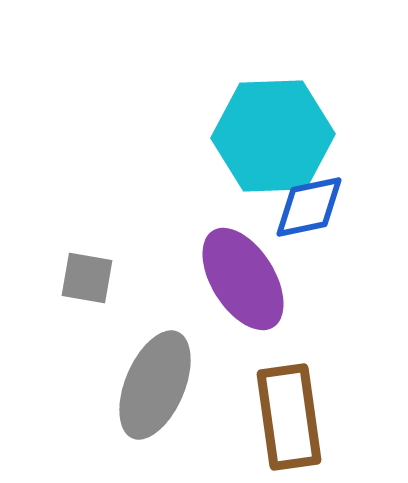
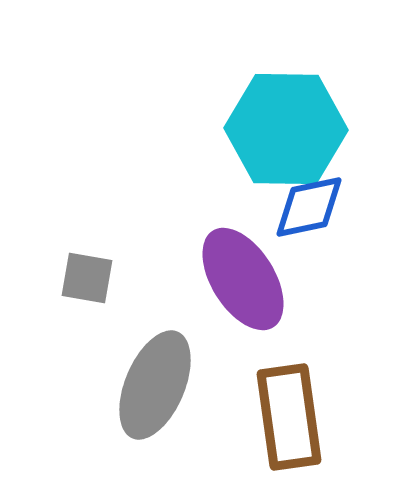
cyan hexagon: moved 13 px right, 7 px up; rotated 3 degrees clockwise
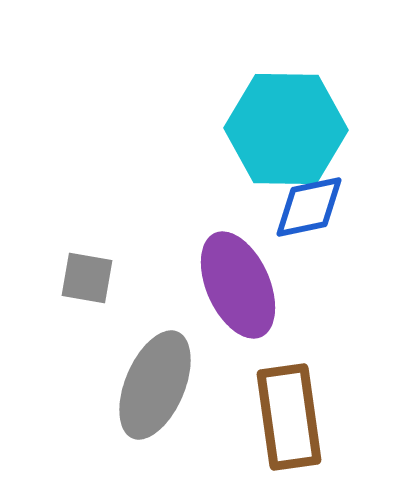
purple ellipse: moved 5 px left, 6 px down; rotated 8 degrees clockwise
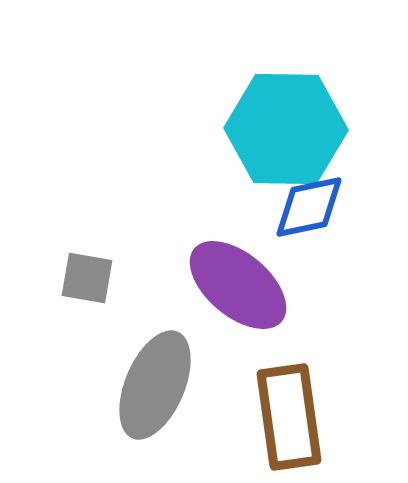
purple ellipse: rotated 26 degrees counterclockwise
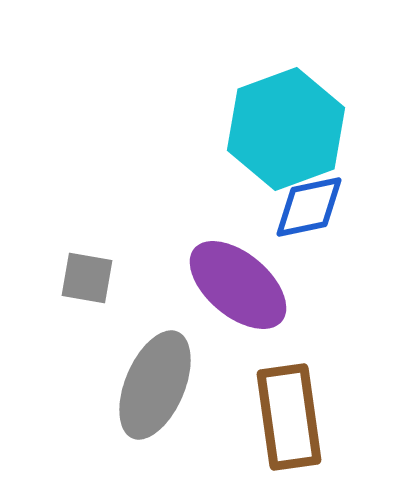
cyan hexagon: rotated 21 degrees counterclockwise
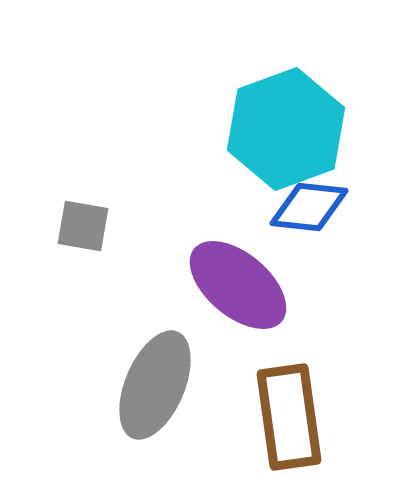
blue diamond: rotated 18 degrees clockwise
gray square: moved 4 px left, 52 px up
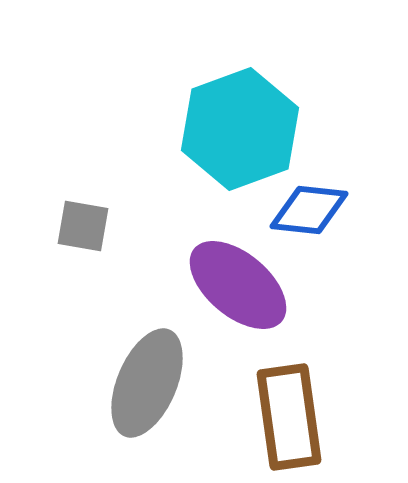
cyan hexagon: moved 46 px left
blue diamond: moved 3 px down
gray ellipse: moved 8 px left, 2 px up
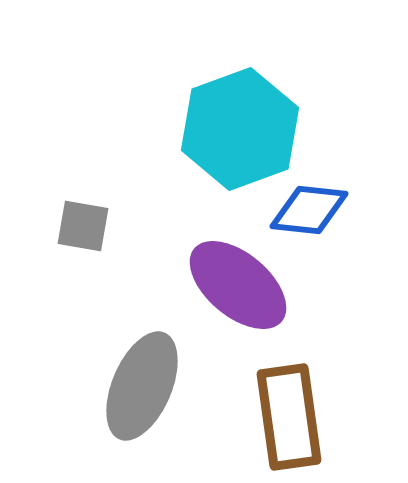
gray ellipse: moved 5 px left, 3 px down
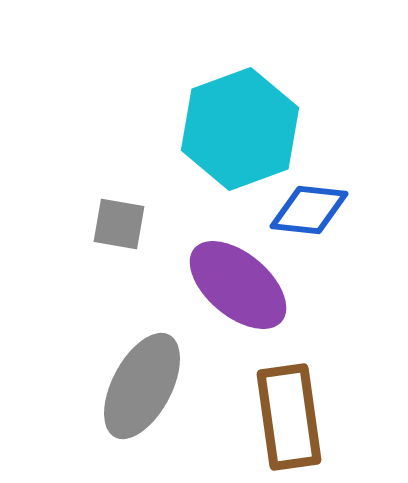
gray square: moved 36 px right, 2 px up
gray ellipse: rotated 5 degrees clockwise
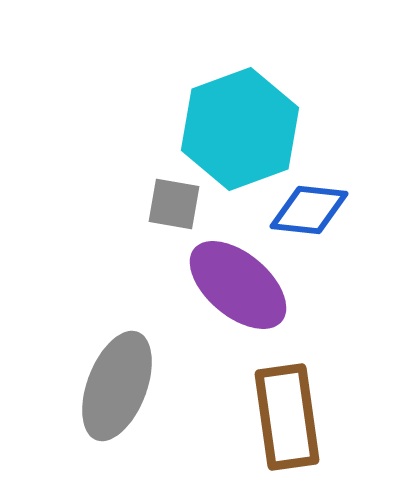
gray square: moved 55 px right, 20 px up
gray ellipse: moved 25 px left; rotated 7 degrees counterclockwise
brown rectangle: moved 2 px left
